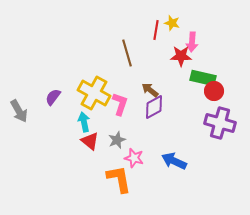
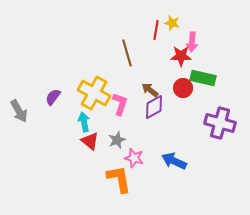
red circle: moved 31 px left, 3 px up
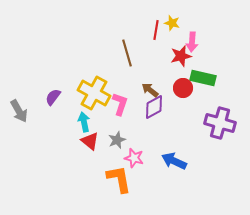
red star: rotated 15 degrees counterclockwise
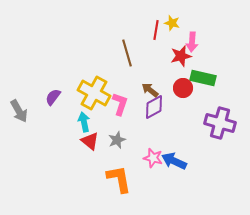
pink star: moved 19 px right
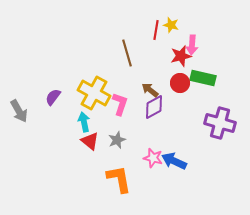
yellow star: moved 1 px left, 2 px down
pink arrow: moved 3 px down
red circle: moved 3 px left, 5 px up
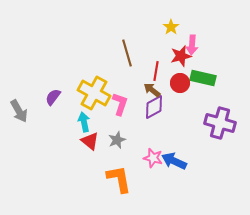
yellow star: moved 2 px down; rotated 21 degrees clockwise
red line: moved 41 px down
brown arrow: moved 2 px right
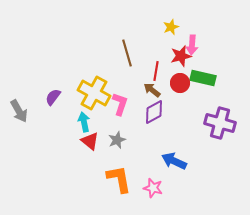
yellow star: rotated 14 degrees clockwise
purple diamond: moved 5 px down
pink star: moved 30 px down
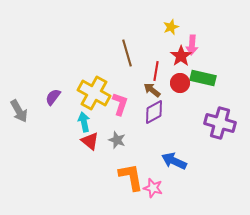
red star: rotated 20 degrees counterclockwise
gray star: rotated 30 degrees counterclockwise
orange L-shape: moved 12 px right, 2 px up
